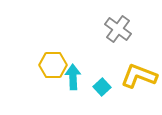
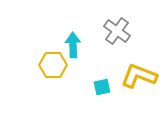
gray cross: moved 1 px left, 2 px down
cyan arrow: moved 32 px up
cyan square: rotated 30 degrees clockwise
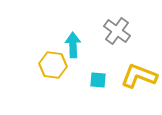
yellow hexagon: rotated 8 degrees clockwise
cyan square: moved 4 px left, 7 px up; rotated 18 degrees clockwise
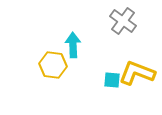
gray cross: moved 6 px right, 10 px up
yellow L-shape: moved 2 px left, 3 px up
cyan square: moved 14 px right
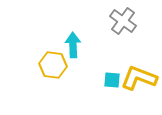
yellow L-shape: moved 2 px right, 5 px down
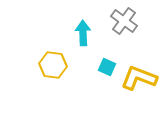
gray cross: moved 1 px right
cyan arrow: moved 10 px right, 12 px up
cyan square: moved 5 px left, 13 px up; rotated 18 degrees clockwise
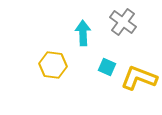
gray cross: moved 1 px left, 1 px down
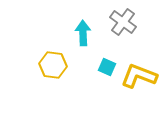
yellow L-shape: moved 2 px up
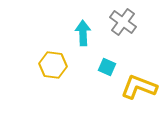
yellow L-shape: moved 11 px down
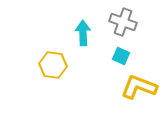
gray cross: rotated 16 degrees counterclockwise
cyan square: moved 14 px right, 11 px up
